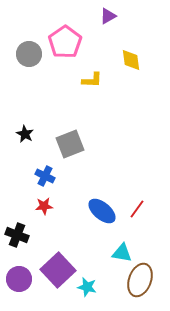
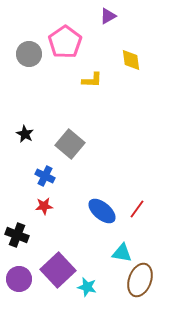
gray square: rotated 28 degrees counterclockwise
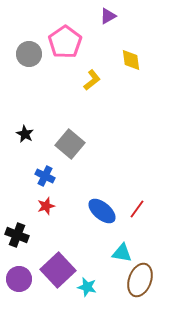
yellow L-shape: rotated 40 degrees counterclockwise
red star: moved 2 px right; rotated 12 degrees counterclockwise
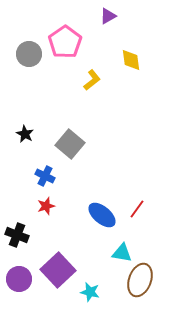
blue ellipse: moved 4 px down
cyan star: moved 3 px right, 5 px down
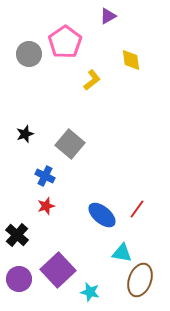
black star: rotated 24 degrees clockwise
black cross: rotated 20 degrees clockwise
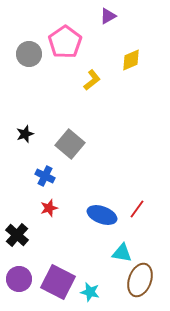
yellow diamond: rotated 75 degrees clockwise
red star: moved 3 px right, 2 px down
blue ellipse: rotated 20 degrees counterclockwise
purple square: moved 12 px down; rotated 20 degrees counterclockwise
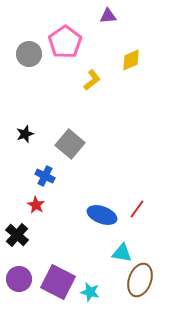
purple triangle: rotated 24 degrees clockwise
red star: moved 13 px left, 3 px up; rotated 24 degrees counterclockwise
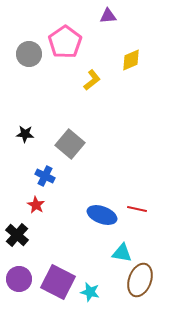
black star: rotated 24 degrees clockwise
red line: rotated 66 degrees clockwise
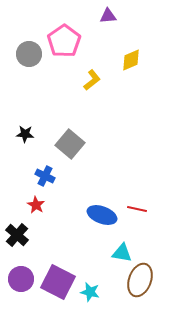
pink pentagon: moved 1 px left, 1 px up
purple circle: moved 2 px right
